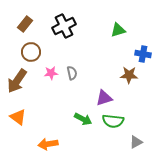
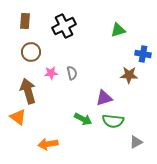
brown rectangle: moved 3 px up; rotated 35 degrees counterclockwise
brown arrow: moved 11 px right, 10 px down; rotated 130 degrees clockwise
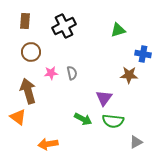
purple triangle: rotated 36 degrees counterclockwise
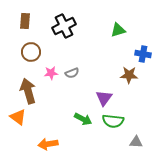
gray semicircle: rotated 80 degrees clockwise
gray triangle: rotated 32 degrees clockwise
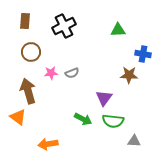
green triangle: rotated 14 degrees clockwise
gray triangle: moved 2 px left, 1 px up
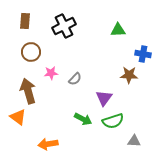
gray semicircle: moved 3 px right, 6 px down; rotated 24 degrees counterclockwise
green semicircle: rotated 25 degrees counterclockwise
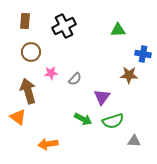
purple triangle: moved 2 px left, 1 px up
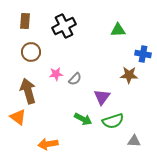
pink star: moved 5 px right, 1 px down
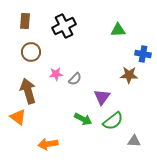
green semicircle: rotated 20 degrees counterclockwise
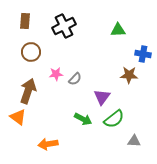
brown arrow: rotated 35 degrees clockwise
green semicircle: moved 1 px right, 2 px up
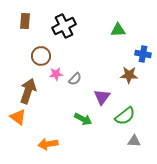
brown circle: moved 10 px right, 4 px down
green semicircle: moved 11 px right, 3 px up
